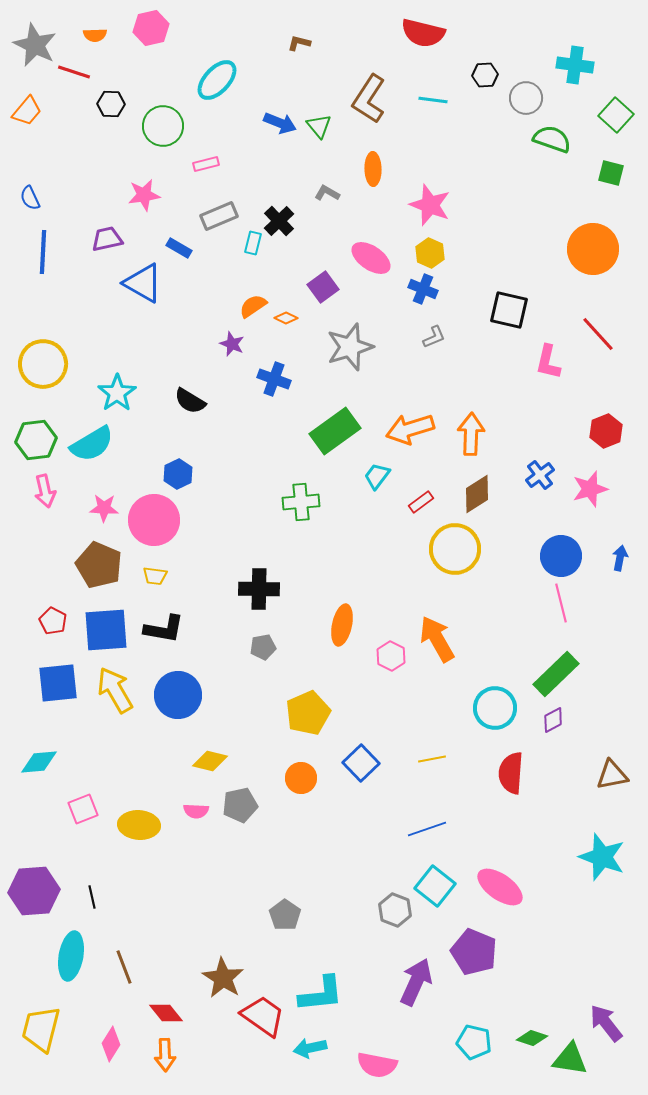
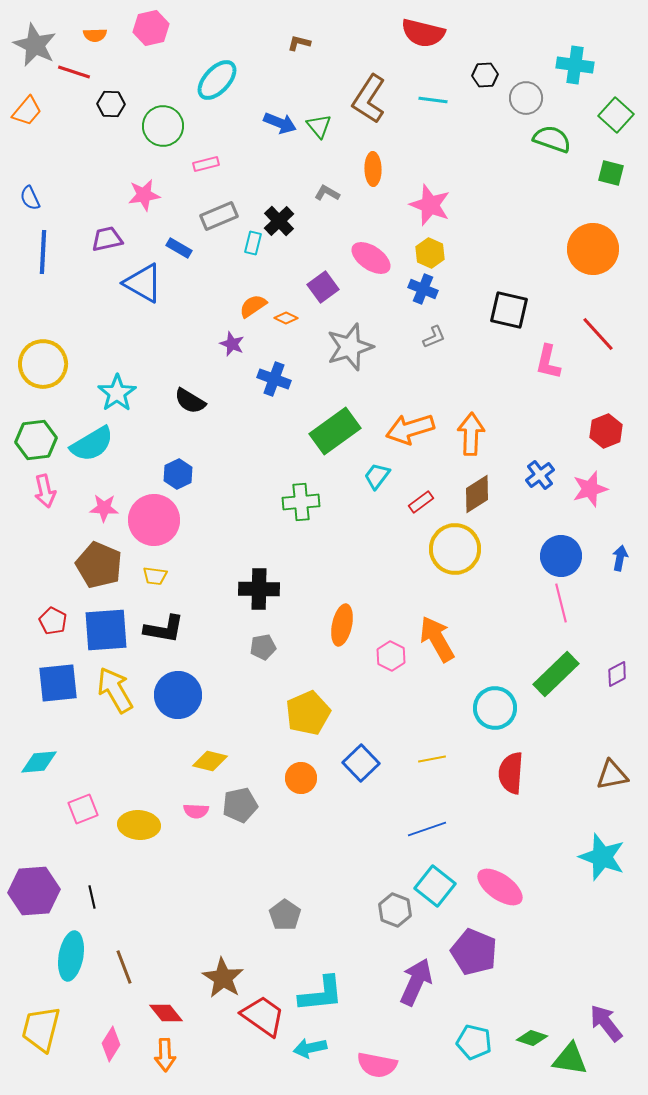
purple diamond at (553, 720): moved 64 px right, 46 px up
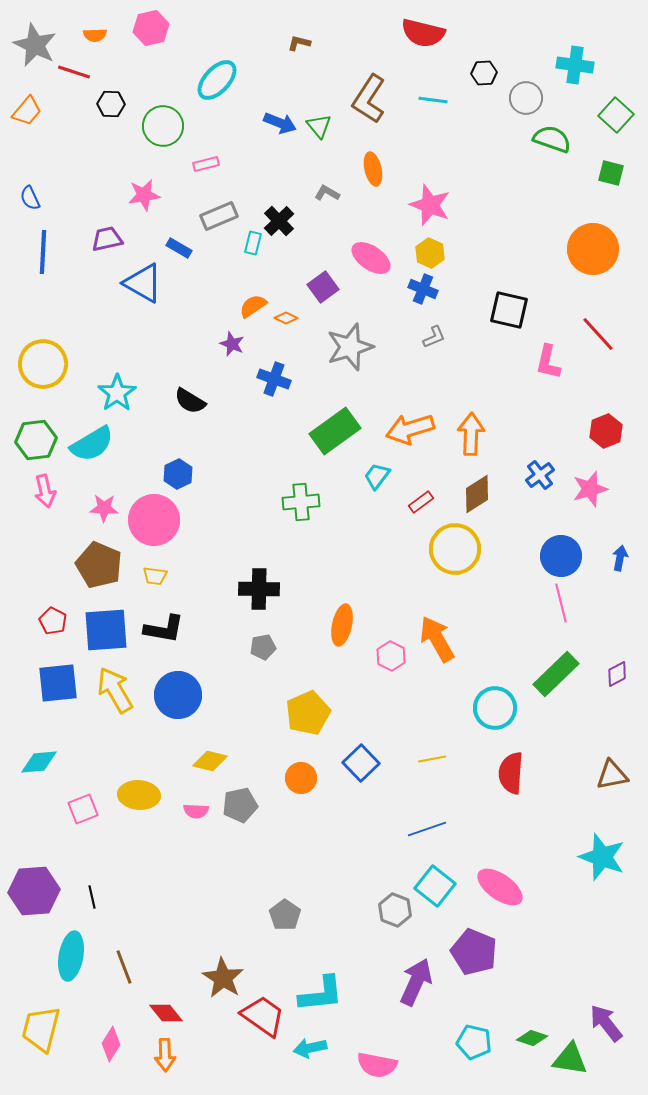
black hexagon at (485, 75): moved 1 px left, 2 px up
orange ellipse at (373, 169): rotated 12 degrees counterclockwise
yellow ellipse at (139, 825): moved 30 px up
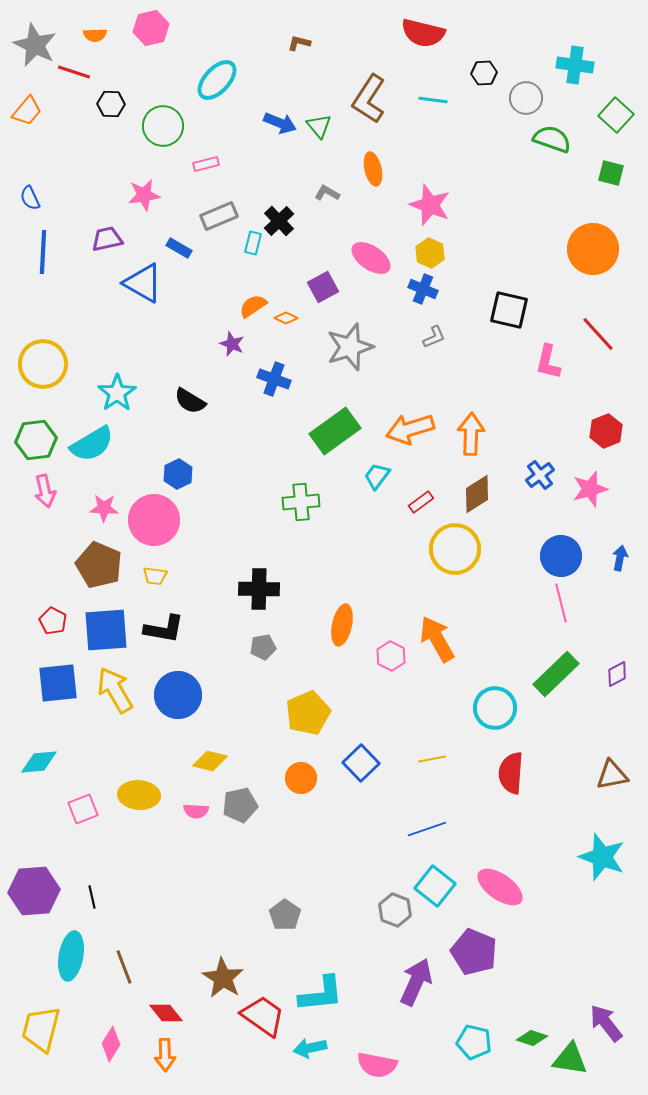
purple square at (323, 287): rotated 8 degrees clockwise
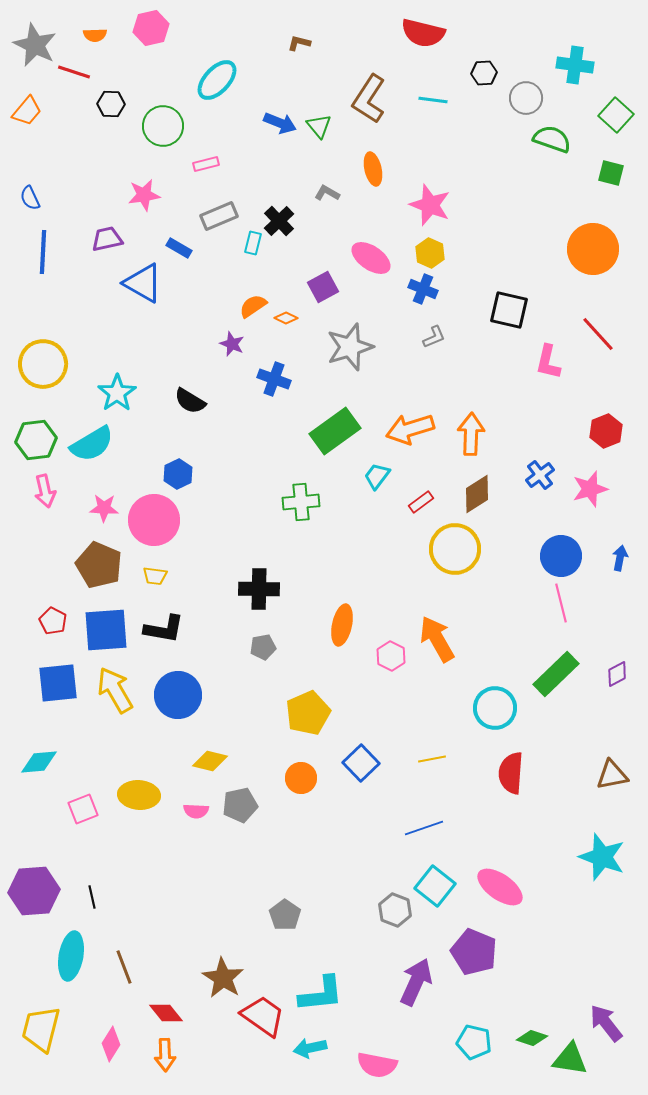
blue line at (427, 829): moved 3 px left, 1 px up
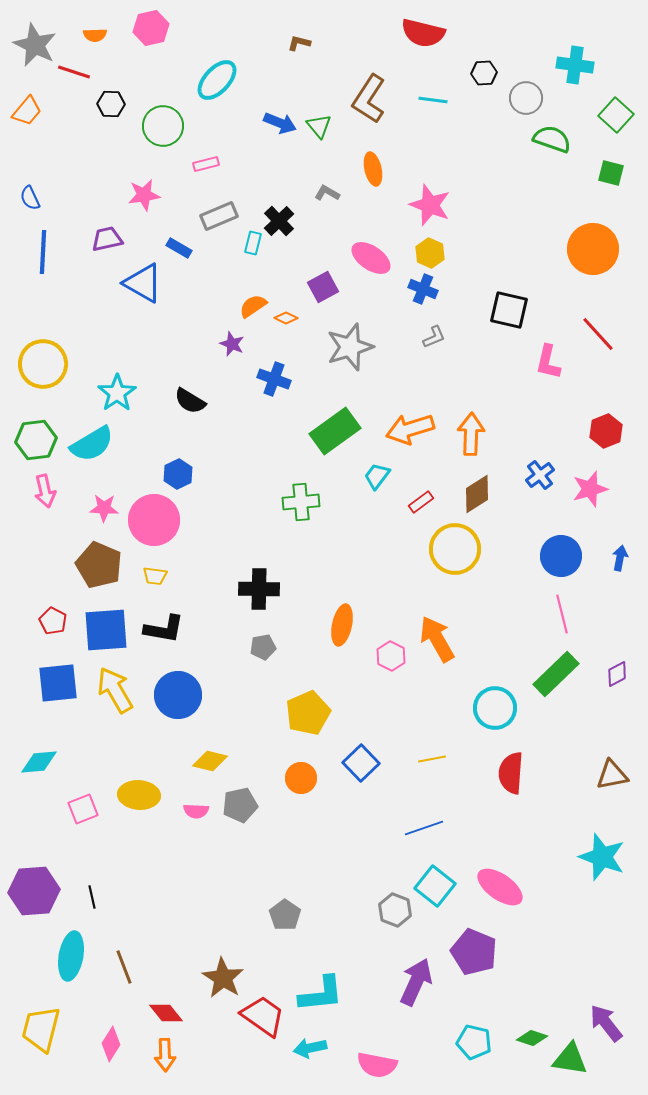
pink line at (561, 603): moved 1 px right, 11 px down
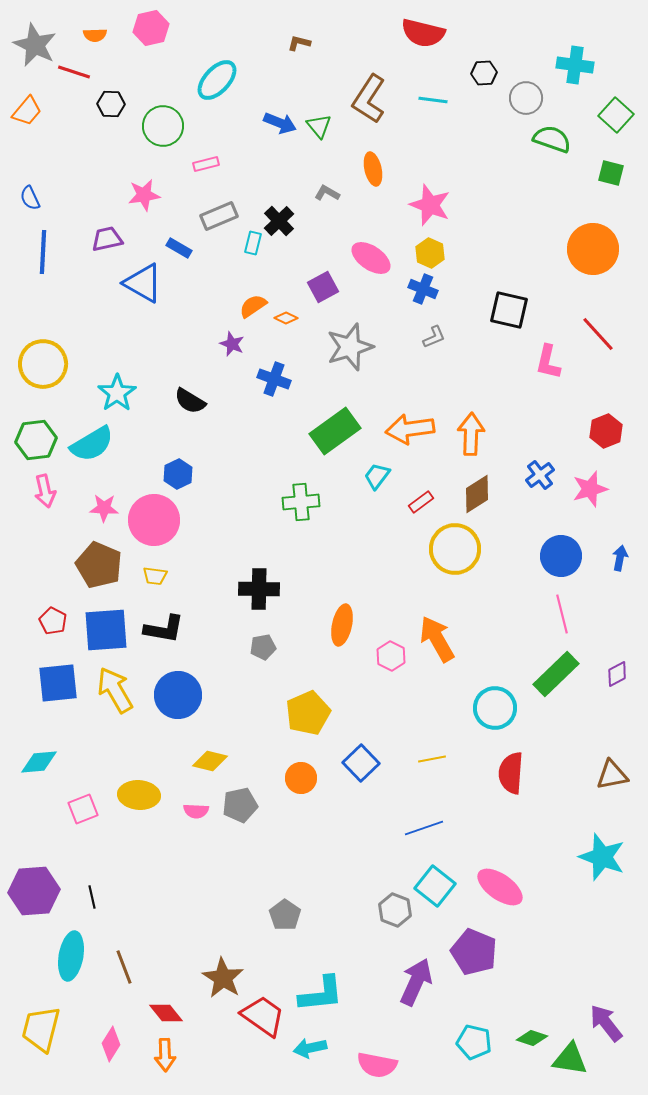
orange arrow at (410, 429): rotated 9 degrees clockwise
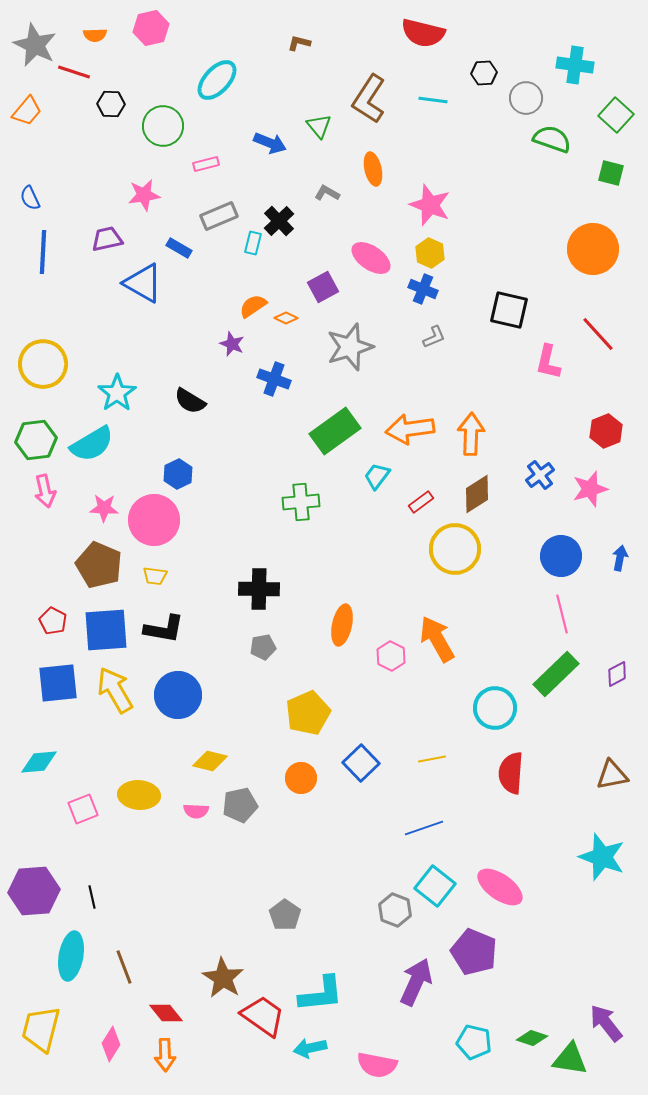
blue arrow at (280, 123): moved 10 px left, 20 px down
